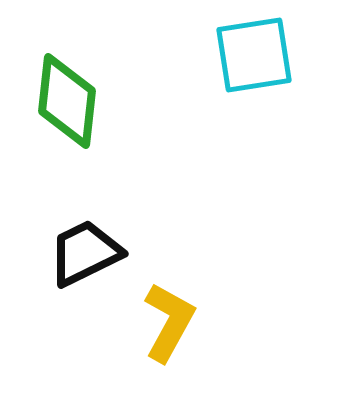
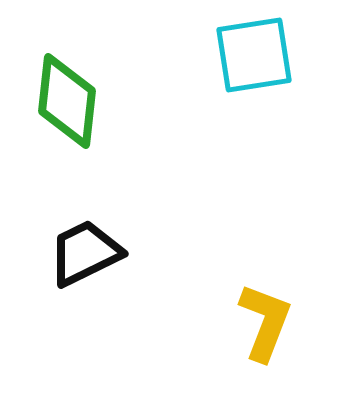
yellow L-shape: moved 96 px right; rotated 8 degrees counterclockwise
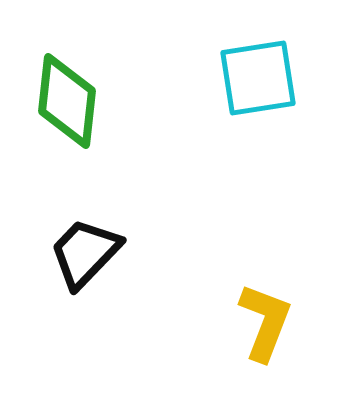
cyan square: moved 4 px right, 23 px down
black trapezoid: rotated 20 degrees counterclockwise
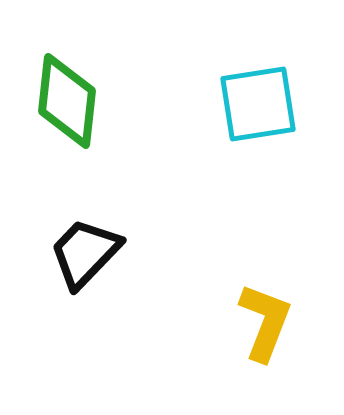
cyan square: moved 26 px down
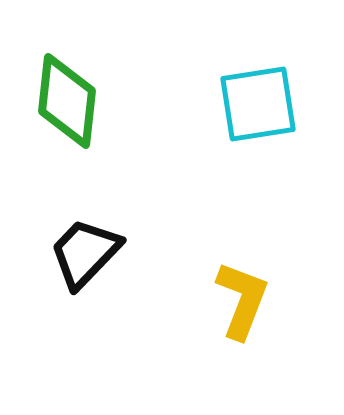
yellow L-shape: moved 23 px left, 22 px up
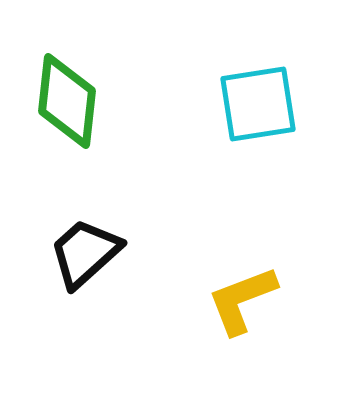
black trapezoid: rotated 4 degrees clockwise
yellow L-shape: rotated 132 degrees counterclockwise
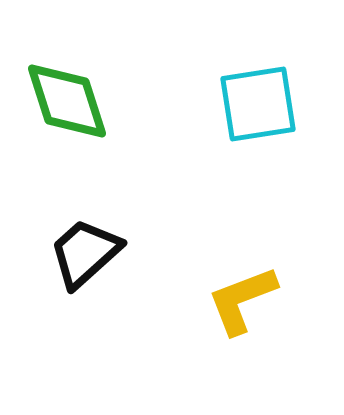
green diamond: rotated 24 degrees counterclockwise
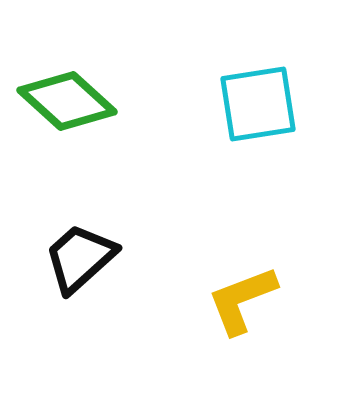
green diamond: rotated 30 degrees counterclockwise
black trapezoid: moved 5 px left, 5 px down
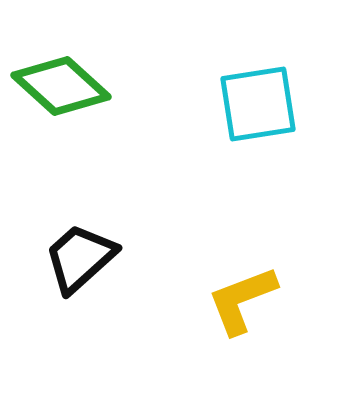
green diamond: moved 6 px left, 15 px up
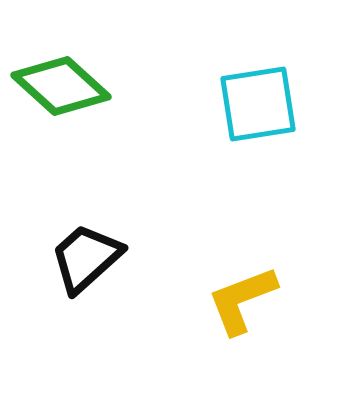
black trapezoid: moved 6 px right
